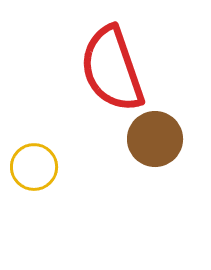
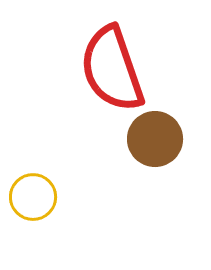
yellow circle: moved 1 px left, 30 px down
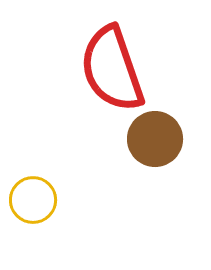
yellow circle: moved 3 px down
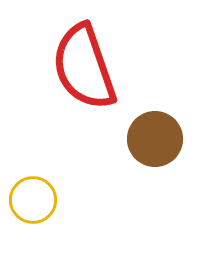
red semicircle: moved 28 px left, 2 px up
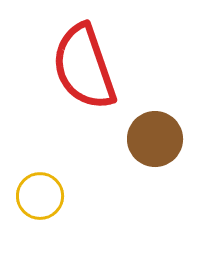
yellow circle: moved 7 px right, 4 px up
